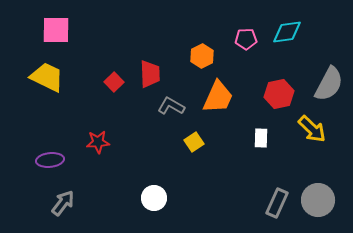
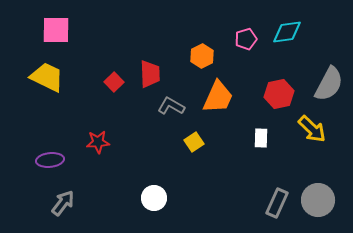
pink pentagon: rotated 15 degrees counterclockwise
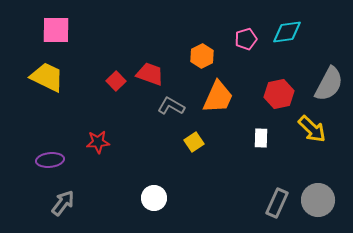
red trapezoid: rotated 68 degrees counterclockwise
red square: moved 2 px right, 1 px up
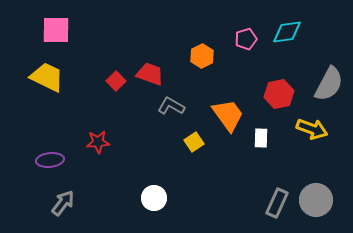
orange trapezoid: moved 10 px right, 18 px down; rotated 60 degrees counterclockwise
yellow arrow: rotated 24 degrees counterclockwise
gray circle: moved 2 px left
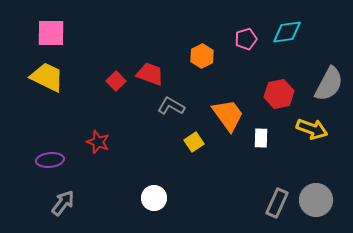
pink square: moved 5 px left, 3 px down
red star: rotated 25 degrees clockwise
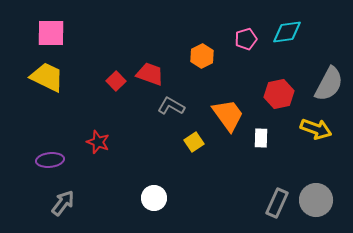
yellow arrow: moved 4 px right
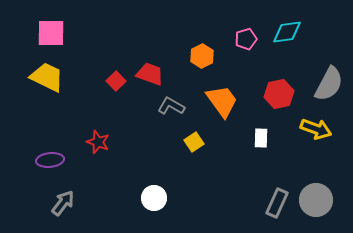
orange trapezoid: moved 6 px left, 14 px up
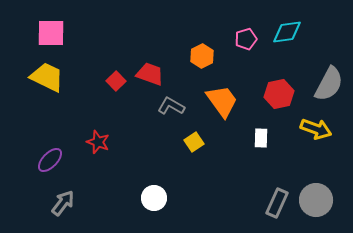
purple ellipse: rotated 40 degrees counterclockwise
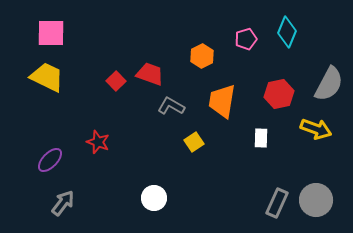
cyan diamond: rotated 60 degrees counterclockwise
orange trapezoid: rotated 135 degrees counterclockwise
